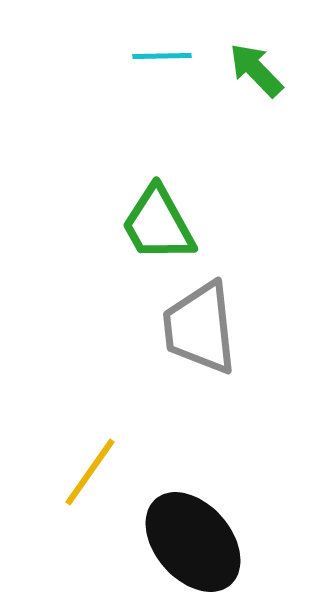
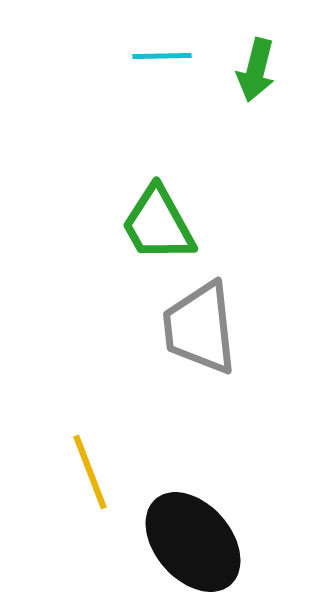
green arrow: rotated 122 degrees counterclockwise
yellow line: rotated 56 degrees counterclockwise
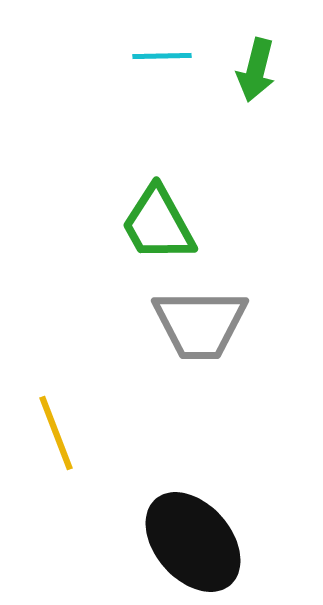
gray trapezoid: moved 4 px up; rotated 84 degrees counterclockwise
yellow line: moved 34 px left, 39 px up
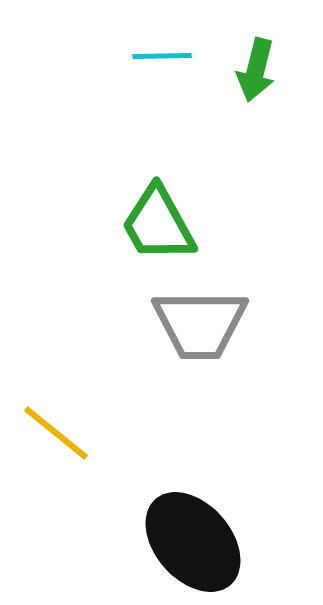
yellow line: rotated 30 degrees counterclockwise
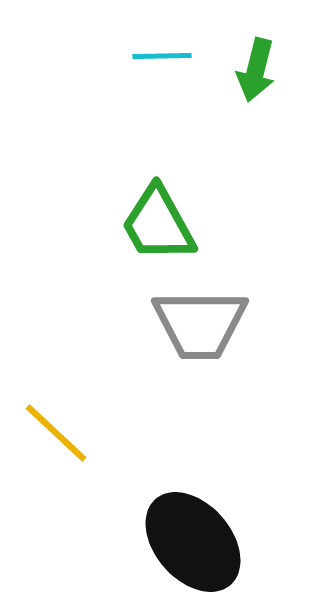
yellow line: rotated 4 degrees clockwise
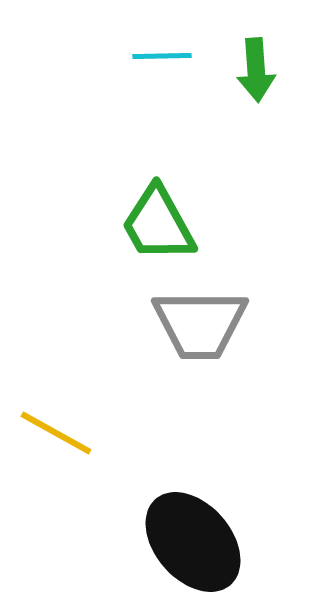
green arrow: rotated 18 degrees counterclockwise
yellow line: rotated 14 degrees counterclockwise
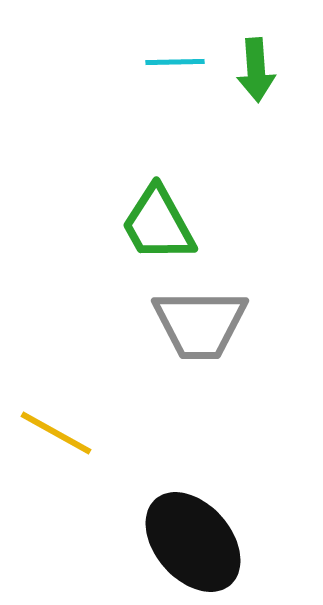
cyan line: moved 13 px right, 6 px down
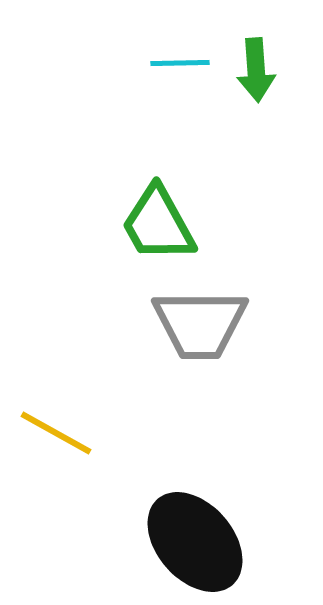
cyan line: moved 5 px right, 1 px down
black ellipse: moved 2 px right
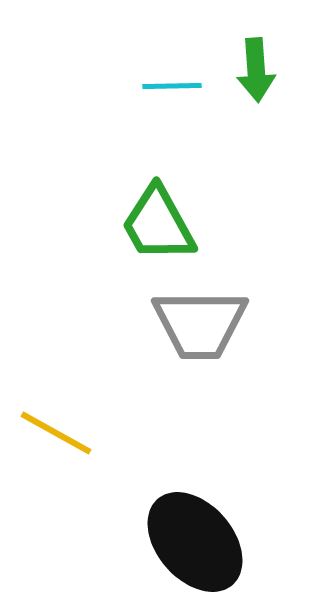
cyan line: moved 8 px left, 23 px down
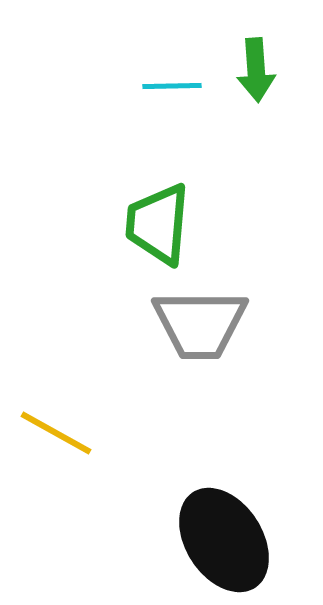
green trapezoid: rotated 34 degrees clockwise
black ellipse: moved 29 px right, 2 px up; rotated 8 degrees clockwise
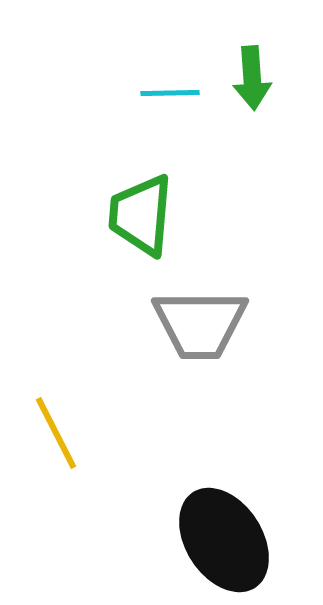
green arrow: moved 4 px left, 8 px down
cyan line: moved 2 px left, 7 px down
green trapezoid: moved 17 px left, 9 px up
yellow line: rotated 34 degrees clockwise
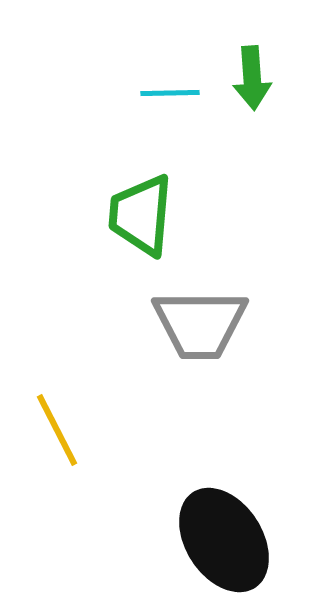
yellow line: moved 1 px right, 3 px up
